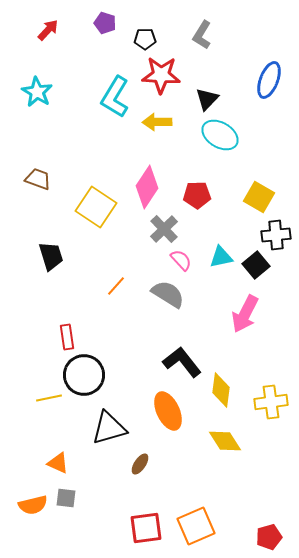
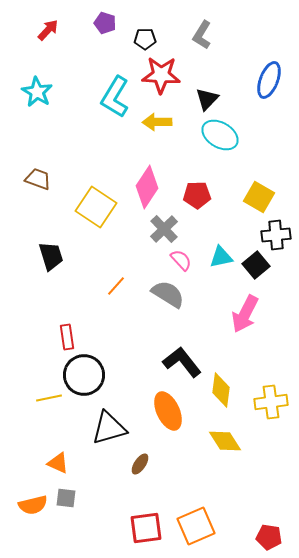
red pentagon at (269, 537): rotated 25 degrees clockwise
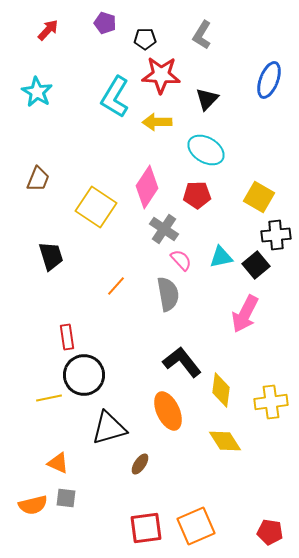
cyan ellipse at (220, 135): moved 14 px left, 15 px down
brown trapezoid at (38, 179): rotated 92 degrees clockwise
gray cross at (164, 229): rotated 12 degrees counterclockwise
gray semicircle at (168, 294): rotated 48 degrees clockwise
red pentagon at (269, 537): moved 1 px right, 5 px up
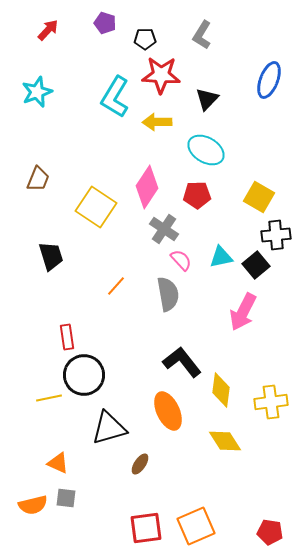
cyan star at (37, 92): rotated 20 degrees clockwise
pink arrow at (245, 314): moved 2 px left, 2 px up
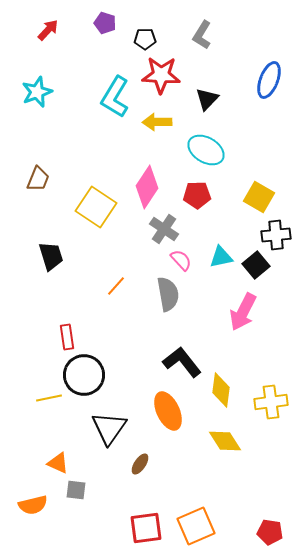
black triangle at (109, 428): rotated 39 degrees counterclockwise
gray square at (66, 498): moved 10 px right, 8 px up
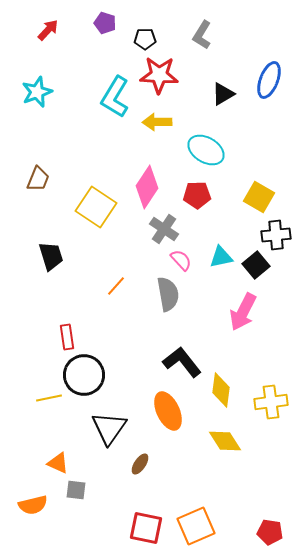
red star at (161, 75): moved 2 px left
black triangle at (207, 99): moved 16 px right, 5 px up; rotated 15 degrees clockwise
red square at (146, 528): rotated 20 degrees clockwise
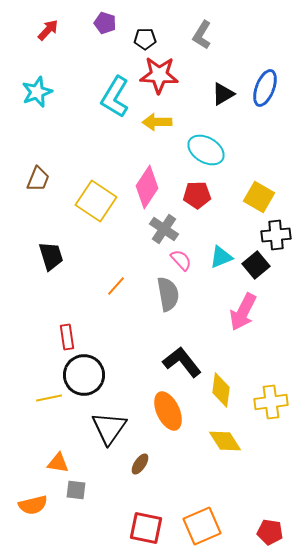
blue ellipse at (269, 80): moved 4 px left, 8 px down
yellow square at (96, 207): moved 6 px up
cyan triangle at (221, 257): rotated 10 degrees counterclockwise
orange triangle at (58, 463): rotated 15 degrees counterclockwise
orange square at (196, 526): moved 6 px right
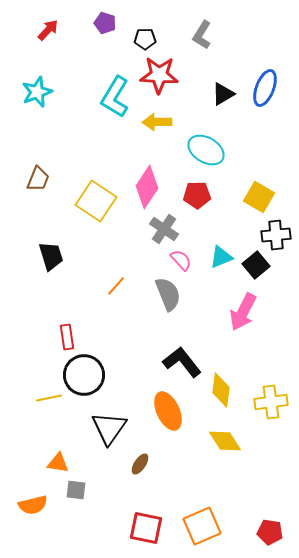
gray semicircle at (168, 294): rotated 12 degrees counterclockwise
